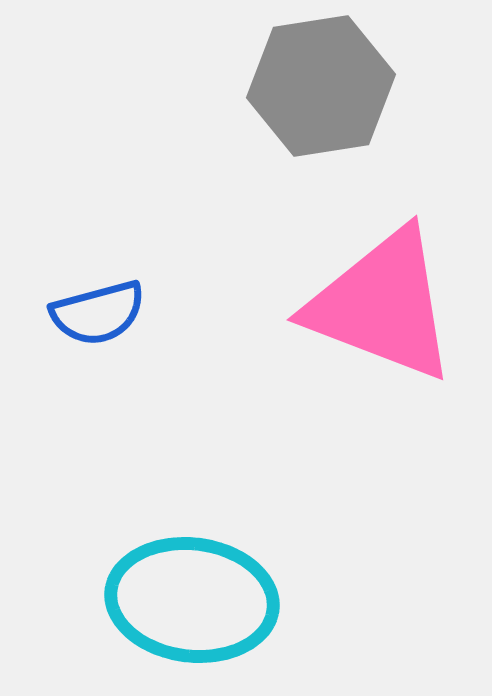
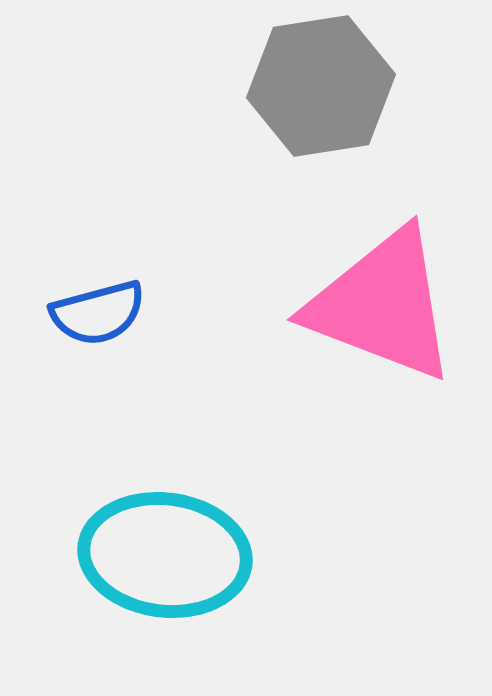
cyan ellipse: moved 27 px left, 45 px up
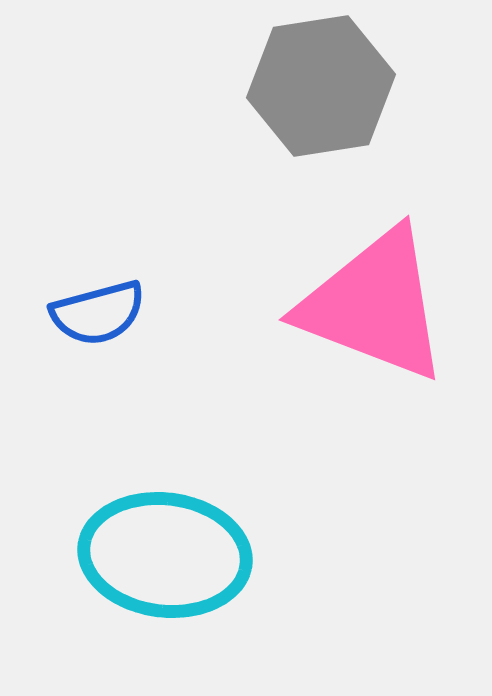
pink triangle: moved 8 px left
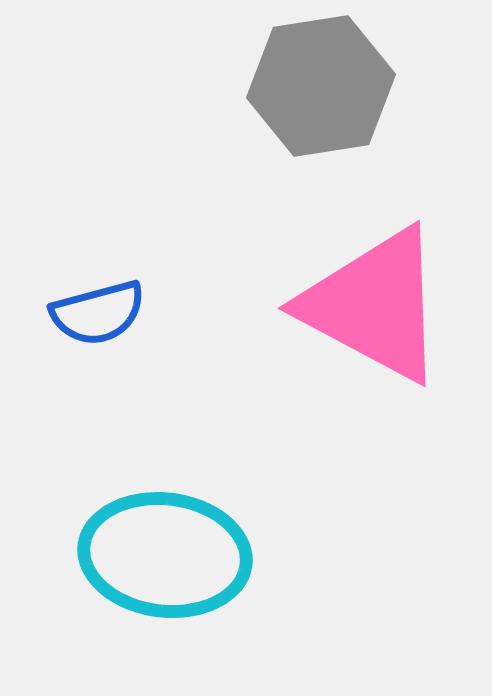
pink triangle: rotated 7 degrees clockwise
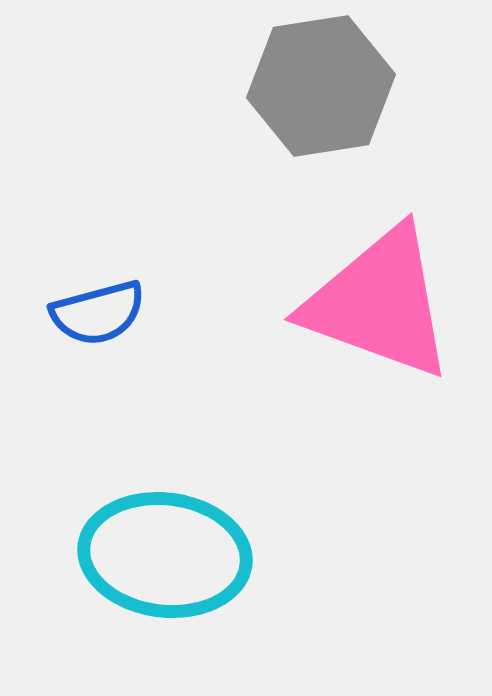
pink triangle: moved 5 px right, 2 px up; rotated 8 degrees counterclockwise
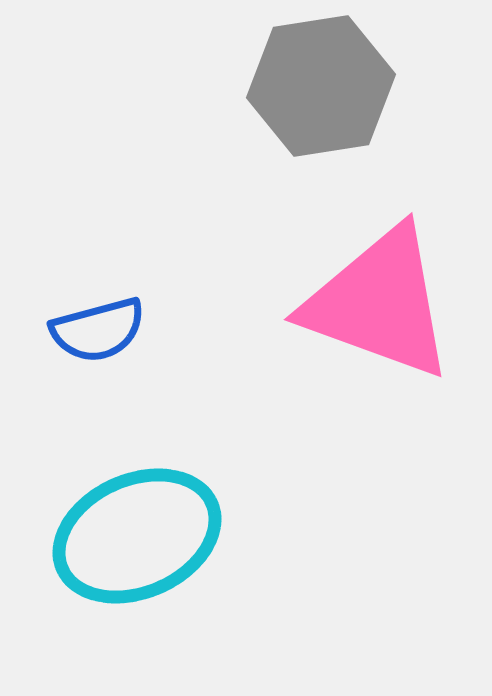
blue semicircle: moved 17 px down
cyan ellipse: moved 28 px left, 19 px up; rotated 31 degrees counterclockwise
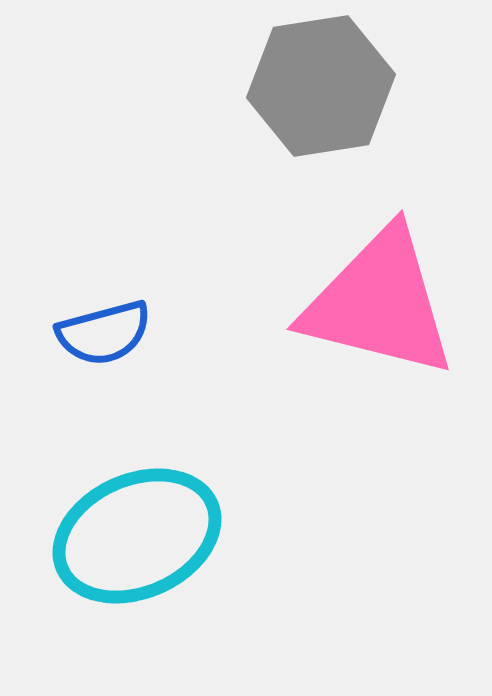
pink triangle: rotated 6 degrees counterclockwise
blue semicircle: moved 6 px right, 3 px down
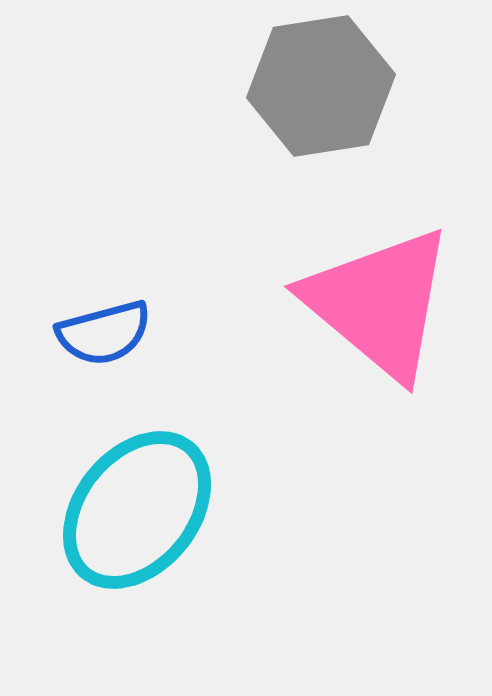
pink triangle: rotated 26 degrees clockwise
cyan ellipse: moved 26 px up; rotated 27 degrees counterclockwise
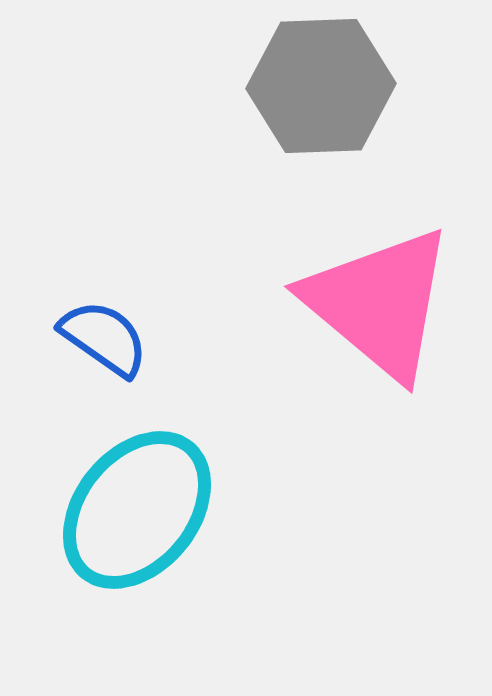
gray hexagon: rotated 7 degrees clockwise
blue semicircle: moved 5 px down; rotated 130 degrees counterclockwise
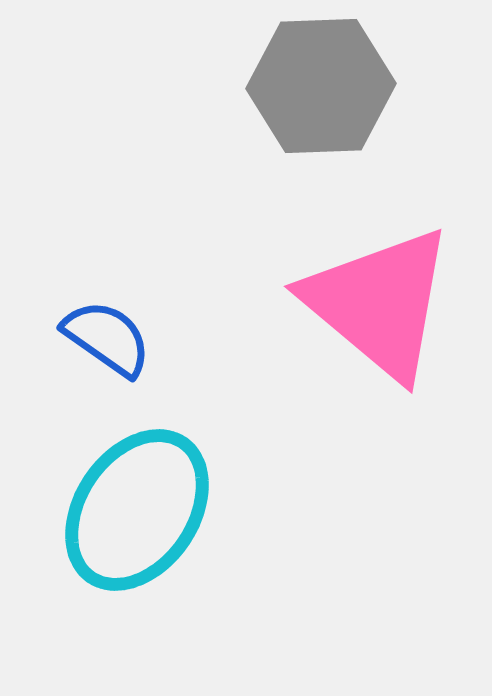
blue semicircle: moved 3 px right
cyan ellipse: rotated 5 degrees counterclockwise
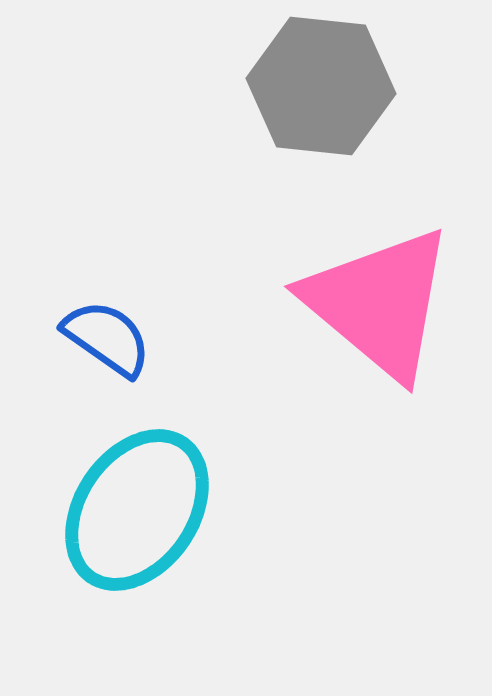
gray hexagon: rotated 8 degrees clockwise
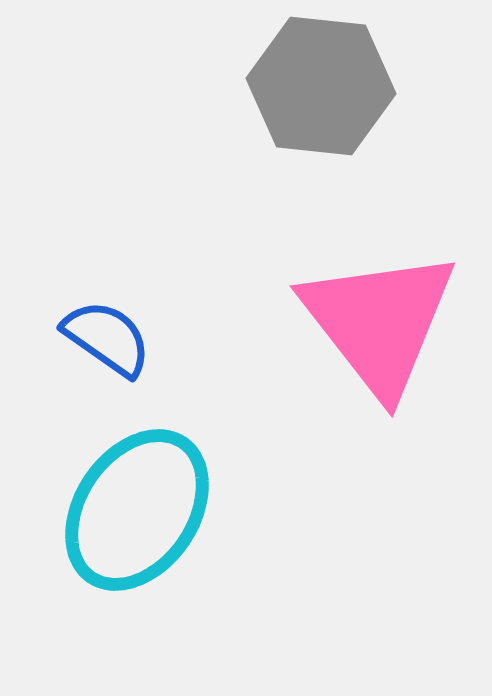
pink triangle: moved 19 px down; rotated 12 degrees clockwise
